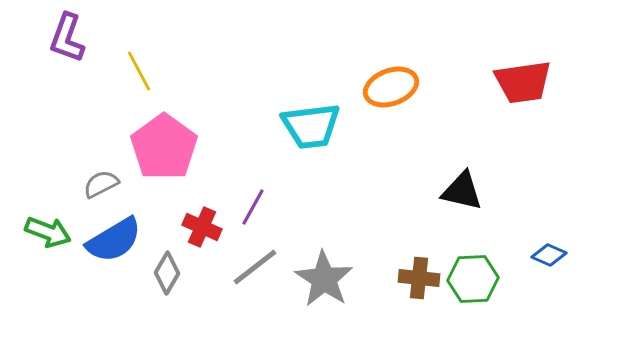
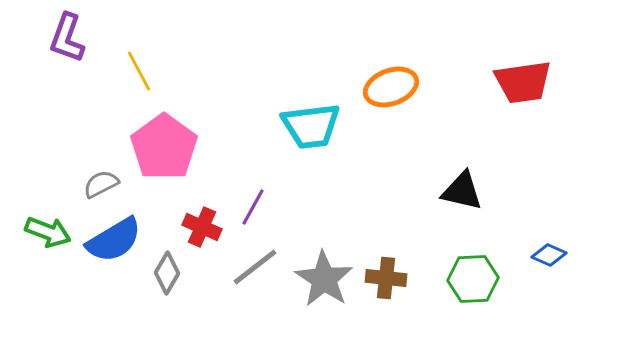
brown cross: moved 33 px left
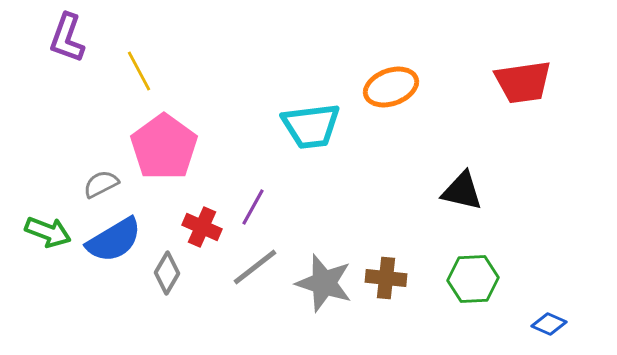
blue diamond: moved 69 px down
gray star: moved 4 px down; rotated 16 degrees counterclockwise
